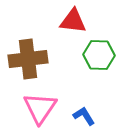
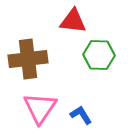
blue L-shape: moved 3 px left, 1 px up
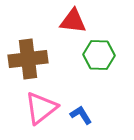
pink triangle: moved 1 px right; rotated 18 degrees clockwise
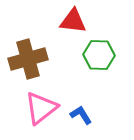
brown cross: rotated 9 degrees counterclockwise
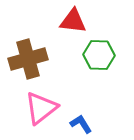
blue L-shape: moved 9 px down
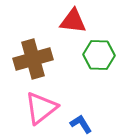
brown cross: moved 5 px right
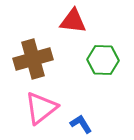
green hexagon: moved 4 px right, 5 px down
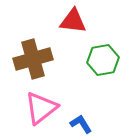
green hexagon: rotated 12 degrees counterclockwise
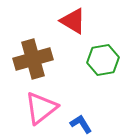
red triangle: rotated 24 degrees clockwise
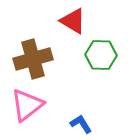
green hexagon: moved 2 px left, 5 px up; rotated 12 degrees clockwise
pink triangle: moved 14 px left, 3 px up
